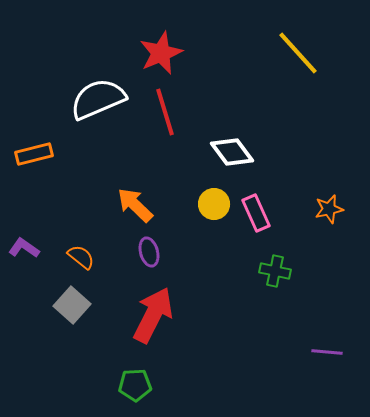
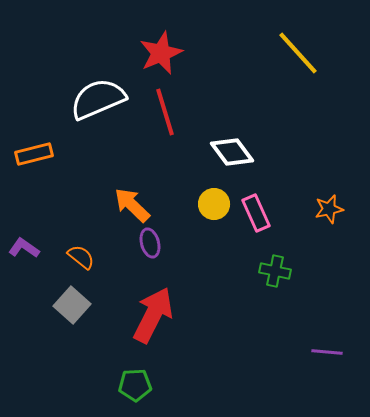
orange arrow: moved 3 px left
purple ellipse: moved 1 px right, 9 px up
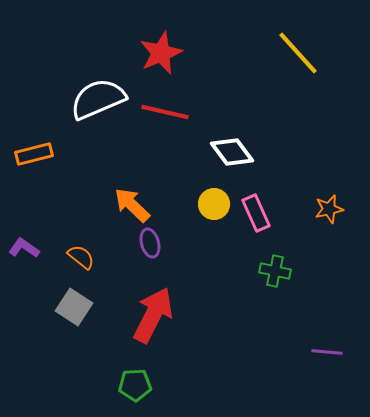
red line: rotated 60 degrees counterclockwise
gray square: moved 2 px right, 2 px down; rotated 9 degrees counterclockwise
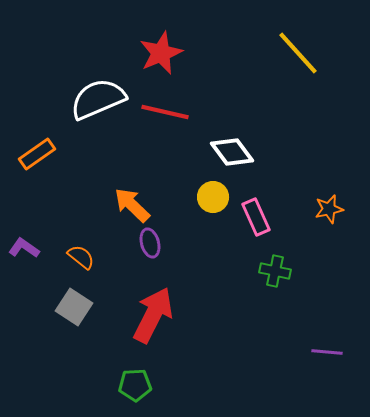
orange rectangle: moved 3 px right; rotated 21 degrees counterclockwise
yellow circle: moved 1 px left, 7 px up
pink rectangle: moved 4 px down
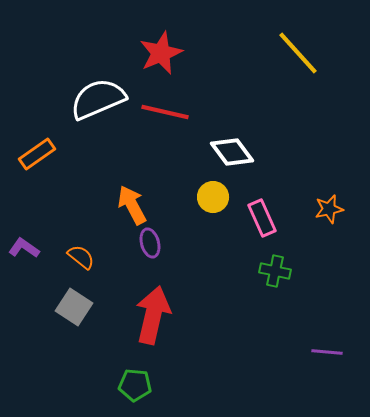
orange arrow: rotated 18 degrees clockwise
pink rectangle: moved 6 px right, 1 px down
red arrow: rotated 14 degrees counterclockwise
green pentagon: rotated 8 degrees clockwise
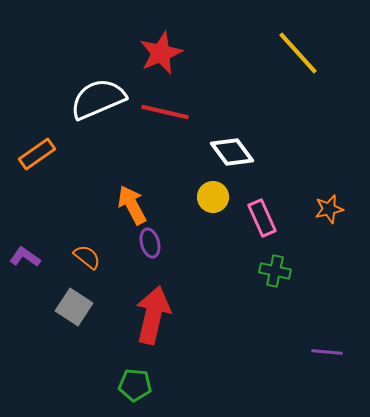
purple L-shape: moved 1 px right, 9 px down
orange semicircle: moved 6 px right
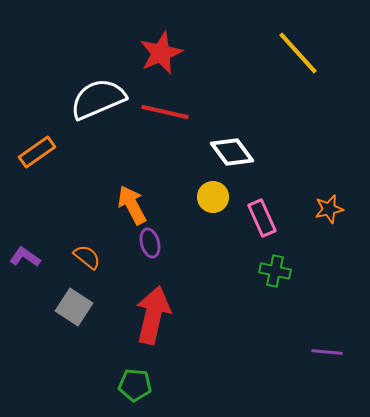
orange rectangle: moved 2 px up
